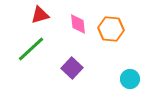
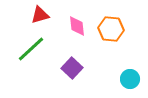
pink diamond: moved 1 px left, 2 px down
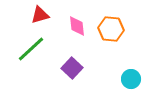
cyan circle: moved 1 px right
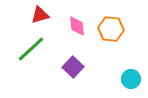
purple square: moved 1 px right, 1 px up
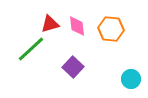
red triangle: moved 10 px right, 9 px down
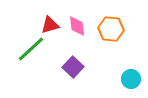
red triangle: moved 1 px down
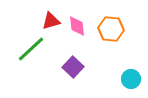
red triangle: moved 1 px right, 4 px up
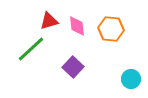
red triangle: moved 2 px left
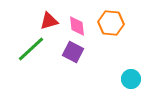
orange hexagon: moved 6 px up
purple square: moved 15 px up; rotated 15 degrees counterclockwise
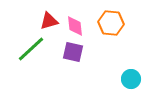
pink diamond: moved 2 px left
purple square: rotated 15 degrees counterclockwise
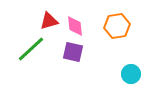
orange hexagon: moved 6 px right, 3 px down; rotated 15 degrees counterclockwise
cyan circle: moved 5 px up
